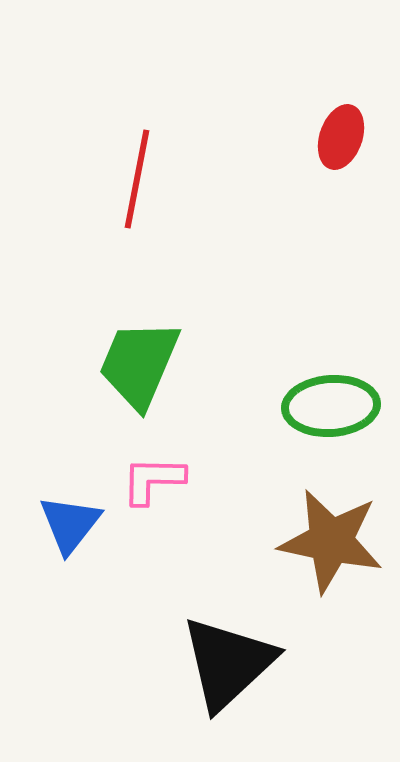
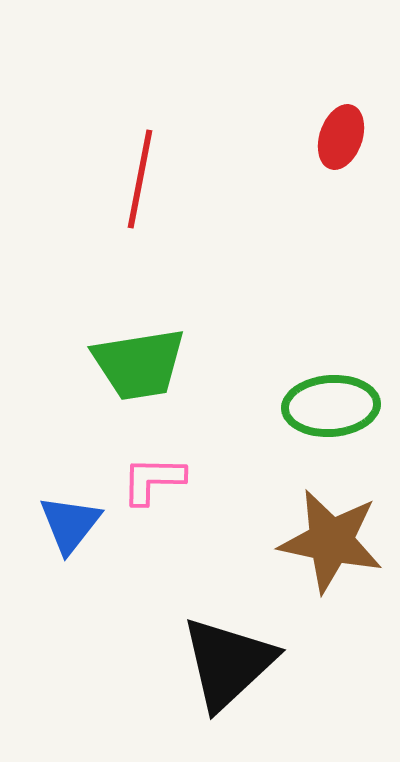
red line: moved 3 px right
green trapezoid: rotated 122 degrees counterclockwise
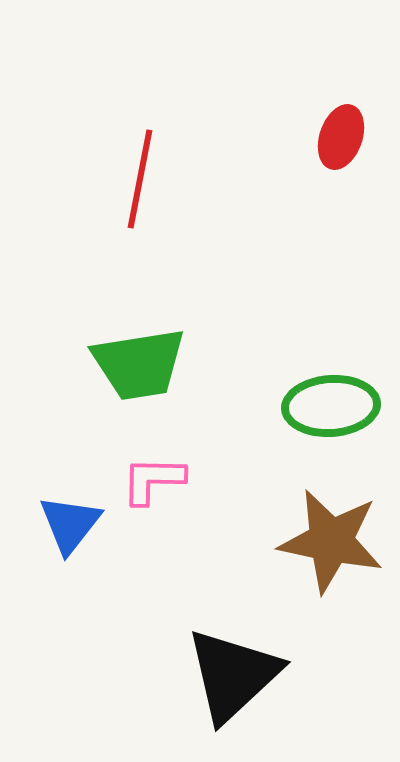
black triangle: moved 5 px right, 12 px down
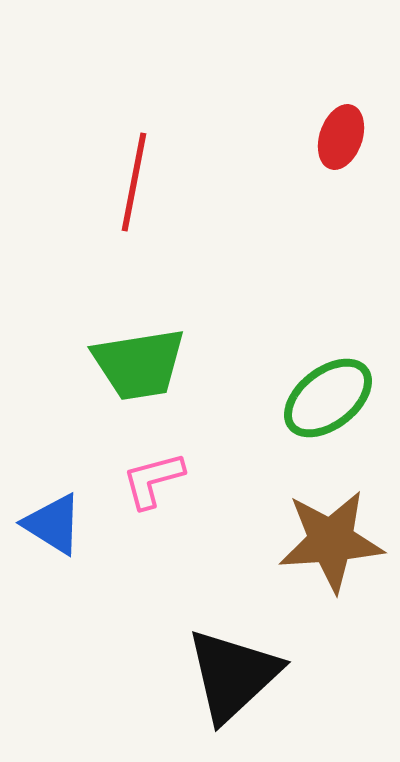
red line: moved 6 px left, 3 px down
green ellipse: moved 3 px left, 8 px up; rotated 34 degrees counterclockwise
pink L-shape: rotated 16 degrees counterclockwise
blue triangle: moved 17 px left; rotated 36 degrees counterclockwise
brown star: rotated 16 degrees counterclockwise
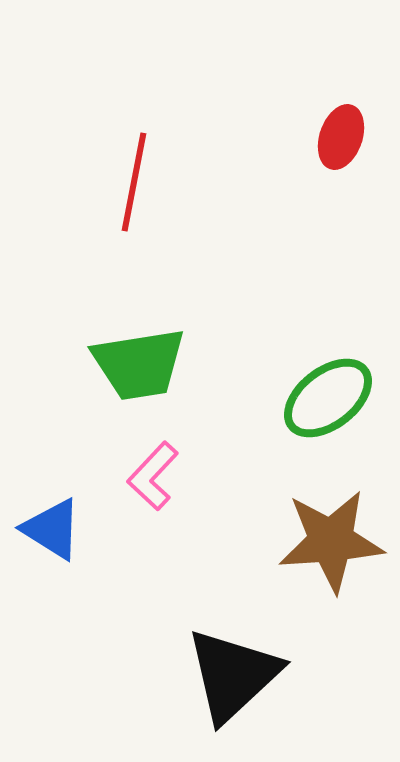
pink L-shape: moved 4 px up; rotated 32 degrees counterclockwise
blue triangle: moved 1 px left, 5 px down
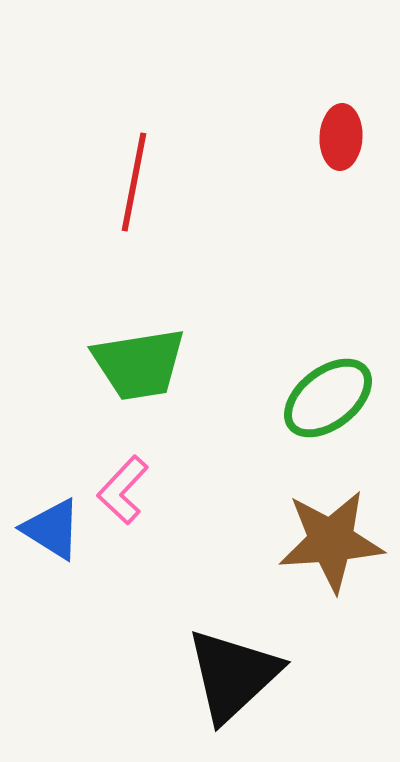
red ellipse: rotated 16 degrees counterclockwise
pink L-shape: moved 30 px left, 14 px down
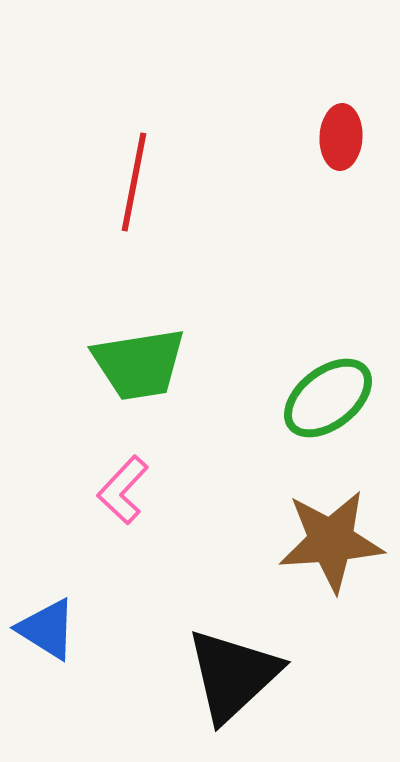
blue triangle: moved 5 px left, 100 px down
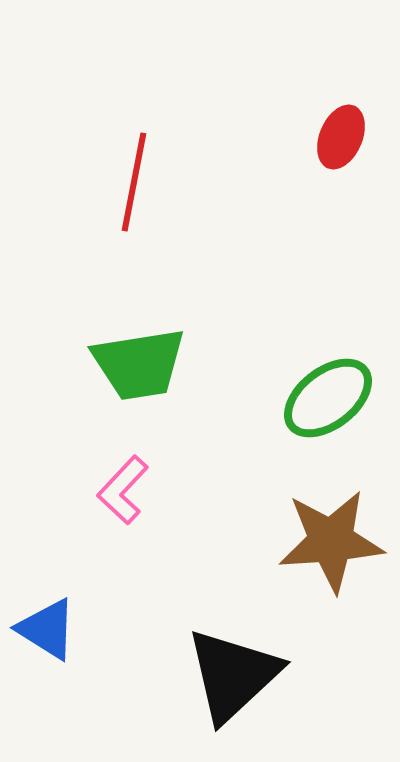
red ellipse: rotated 20 degrees clockwise
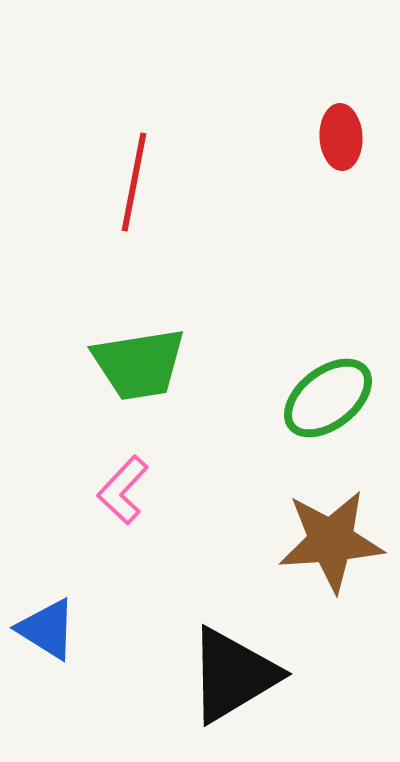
red ellipse: rotated 26 degrees counterclockwise
black triangle: rotated 12 degrees clockwise
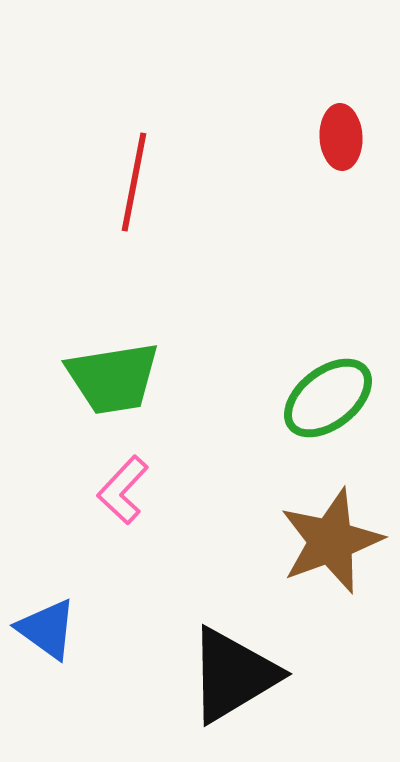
green trapezoid: moved 26 px left, 14 px down
brown star: rotated 16 degrees counterclockwise
blue triangle: rotated 4 degrees clockwise
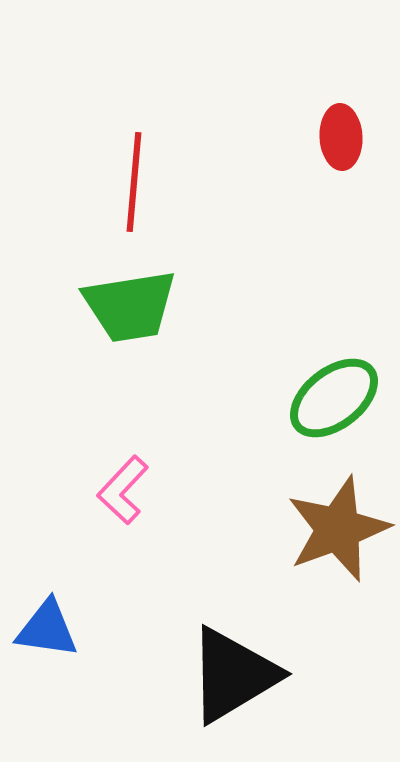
red line: rotated 6 degrees counterclockwise
green trapezoid: moved 17 px right, 72 px up
green ellipse: moved 6 px right
brown star: moved 7 px right, 12 px up
blue triangle: rotated 28 degrees counterclockwise
